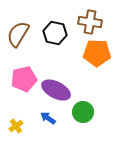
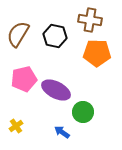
brown cross: moved 2 px up
black hexagon: moved 3 px down
blue arrow: moved 14 px right, 14 px down
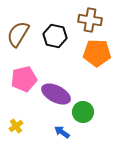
purple ellipse: moved 4 px down
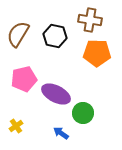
green circle: moved 1 px down
blue arrow: moved 1 px left, 1 px down
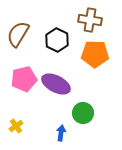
black hexagon: moved 2 px right, 4 px down; rotated 15 degrees clockwise
orange pentagon: moved 2 px left, 1 px down
purple ellipse: moved 10 px up
blue arrow: rotated 63 degrees clockwise
